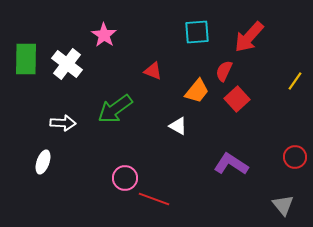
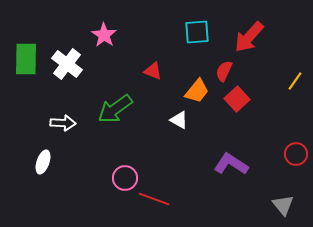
white triangle: moved 1 px right, 6 px up
red circle: moved 1 px right, 3 px up
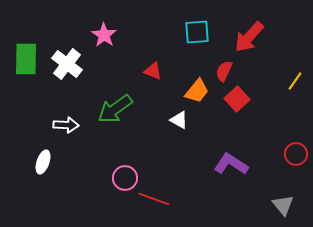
white arrow: moved 3 px right, 2 px down
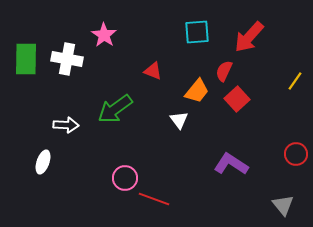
white cross: moved 5 px up; rotated 28 degrees counterclockwise
white triangle: rotated 24 degrees clockwise
